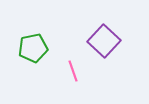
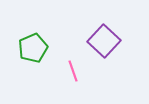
green pentagon: rotated 12 degrees counterclockwise
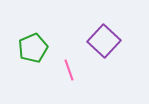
pink line: moved 4 px left, 1 px up
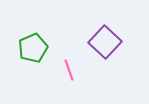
purple square: moved 1 px right, 1 px down
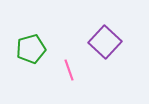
green pentagon: moved 2 px left, 1 px down; rotated 8 degrees clockwise
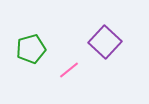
pink line: rotated 70 degrees clockwise
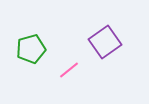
purple square: rotated 12 degrees clockwise
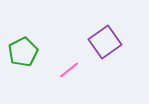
green pentagon: moved 8 px left, 3 px down; rotated 12 degrees counterclockwise
